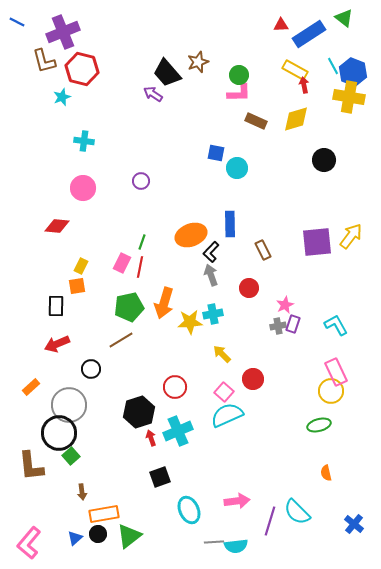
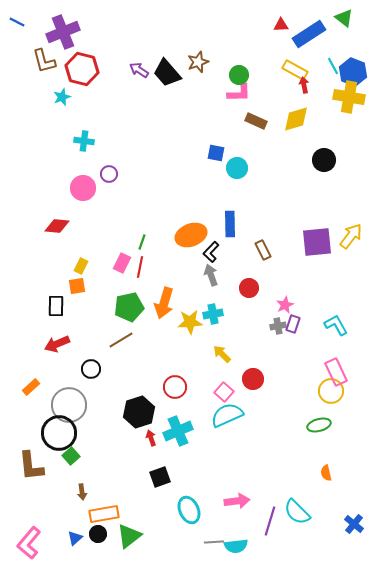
purple arrow at (153, 94): moved 14 px left, 24 px up
purple circle at (141, 181): moved 32 px left, 7 px up
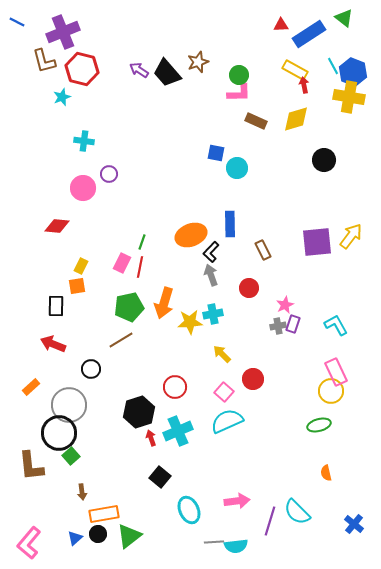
red arrow at (57, 344): moved 4 px left; rotated 45 degrees clockwise
cyan semicircle at (227, 415): moved 6 px down
black square at (160, 477): rotated 30 degrees counterclockwise
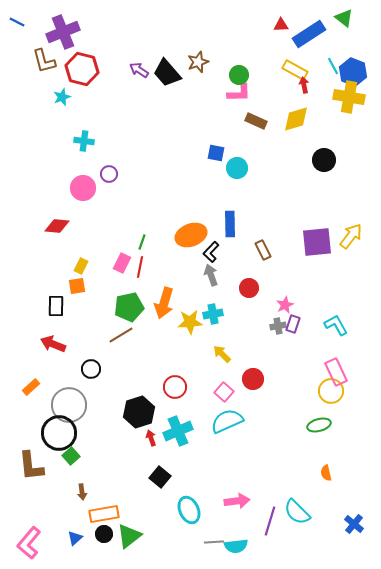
brown line at (121, 340): moved 5 px up
black circle at (98, 534): moved 6 px right
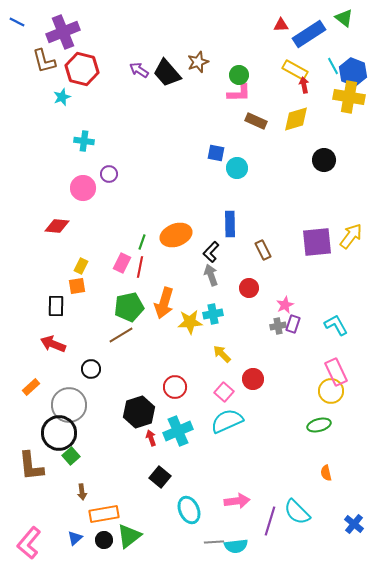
orange ellipse at (191, 235): moved 15 px left
black circle at (104, 534): moved 6 px down
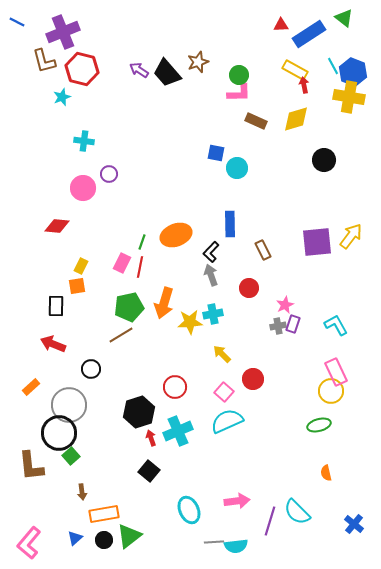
black square at (160, 477): moved 11 px left, 6 px up
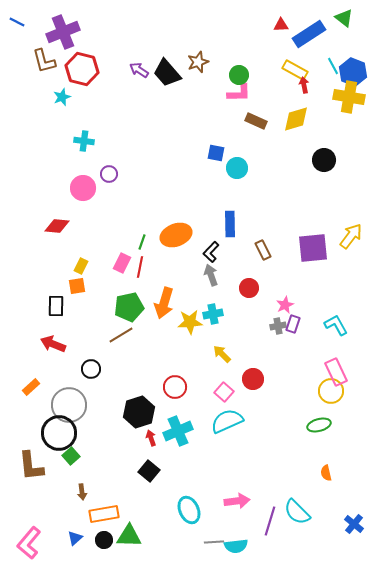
purple square at (317, 242): moved 4 px left, 6 px down
green triangle at (129, 536): rotated 40 degrees clockwise
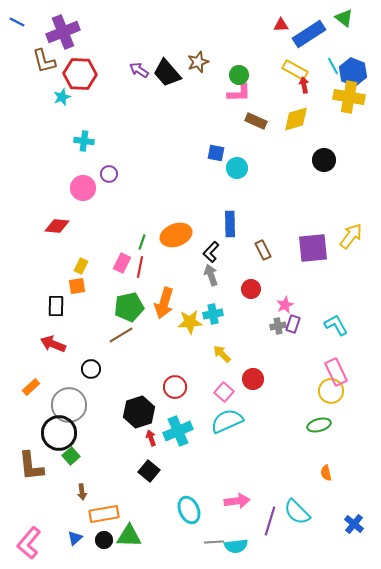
red hexagon at (82, 69): moved 2 px left, 5 px down; rotated 12 degrees counterclockwise
red circle at (249, 288): moved 2 px right, 1 px down
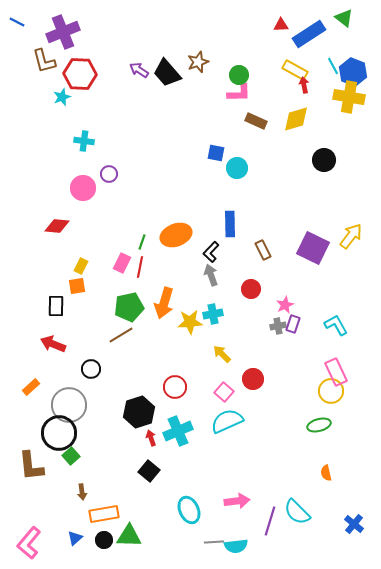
purple square at (313, 248): rotated 32 degrees clockwise
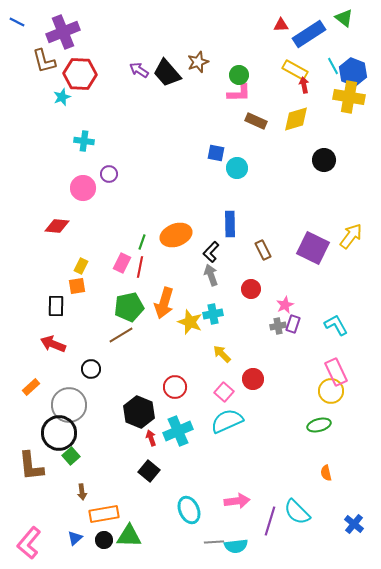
yellow star at (190, 322): rotated 25 degrees clockwise
black hexagon at (139, 412): rotated 20 degrees counterclockwise
